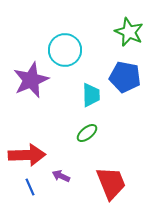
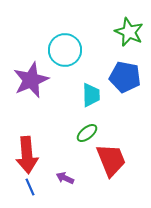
red arrow: rotated 87 degrees clockwise
purple arrow: moved 4 px right, 2 px down
red trapezoid: moved 23 px up
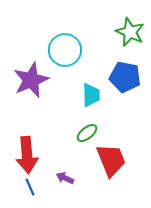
green star: moved 1 px right
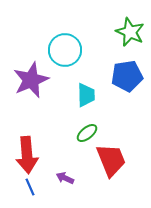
blue pentagon: moved 2 px right, 1 px up; rotated 20 degrees counterclockwise
cyan trapezoid: moved 5 px left
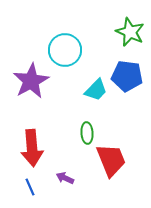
blue pentagon: rotated 16 degrees clockwise
purple star: moved 1 px down; rotated 6 degrees counterclockwise
cyan trapezoid: moved 10 px right, 5 px up; rotated 45 degrees clockwise
green ellipse: rotated 55 degrees counterclockwise
red arrow: moved 5 px right, 7 px up
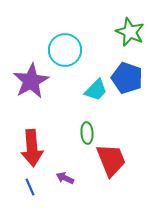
blue pentagon: moved 2 px down; rotated 12 degrees clockwise
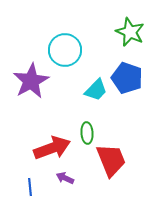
red arrow: moved 20 px right; rotated 105 degrees counterclockwise
blue line: rotated 18 degrees clockwise
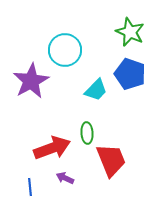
blue pentagon: moved 3 px right, 4 px up
